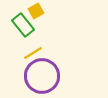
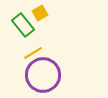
yellow square: moved 4 px right, 2 px down
purple circle: moved 1 px right, 1 px up
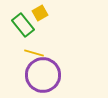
yellow line: moved 1 px right; rotated 48 degrees clockwise
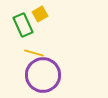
yellow square: moved 1 px down
green rectangle: rotated 15 degrees clockwise
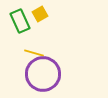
green rectangle: moved 3 px left, 4 px up
purple circle: moved 1 px up
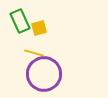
yellow square: moved 1 px left, 14 px down; rotated 14 degrees clockwise
purple circle: moved 1 px right
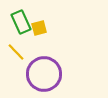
green rectangle: moved 1 px right, 1 px down
yellow line: moved 18 px left, 1 px up; rotated 30 degrees clockwise
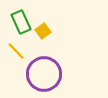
yellow square: moved 4 px right, 3 px down; rotated 21 degrees counterclockwise
yellow line: moved 1 px up
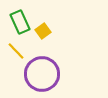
green rectangle: moved 1 px left
purple circle: moved 2 px left
